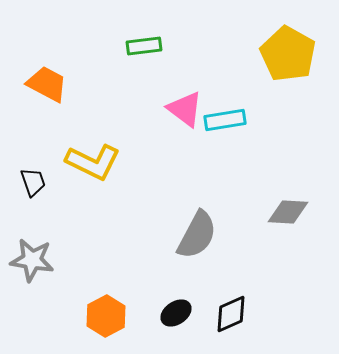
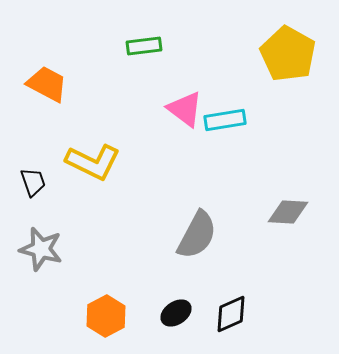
gray star: moved 9 px right, 11 px up; rotated 6 degrees clockwise
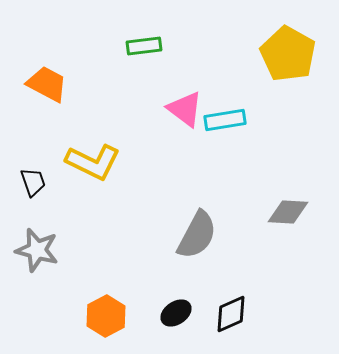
gray star: moved 4 px left, 1 px down
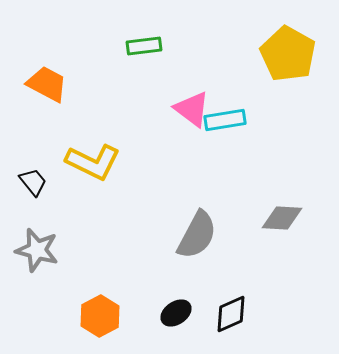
pink triangle: moved 7 px right
black trapezoid: rotated 20 degrees counterclockwise
gray diamond: moved 6 px left, 6 px down
orange hexagon: moved 6 px left
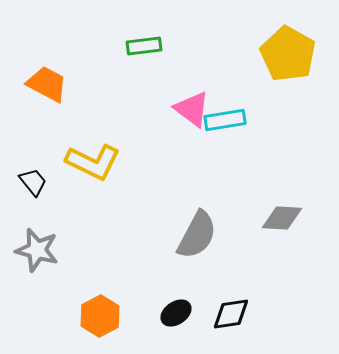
black diamond: rotated 15 degrees clockwise
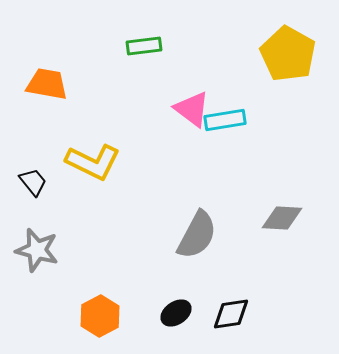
orange trapezoid: rotated 18 degrees counterclockwise
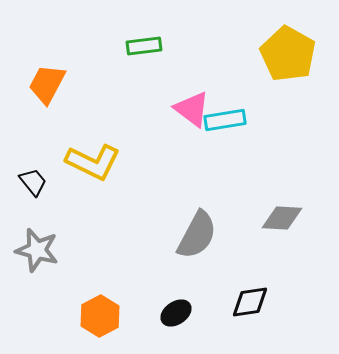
orange trapezoid: rotated 72 degrees counterclockwise
black diamond: moved 19 px right, 12 px up
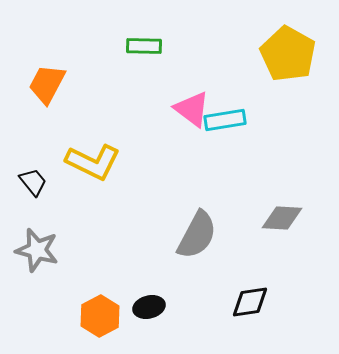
green rectangle: rotated 8 degrees clockwise
black ellipse: moved 27 px left, 6 px up; rotated 20 degrees clockwise
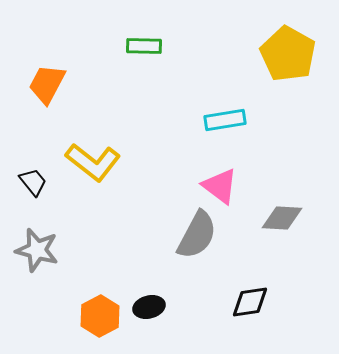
pink triangle: moved 28 px right, 77 px down
yellow L-shape: rotated 12 degrees clockwise
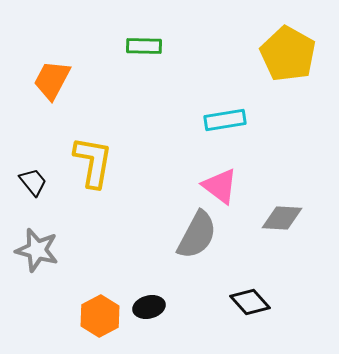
orange trapezoid: moved 5 px right, 4 px up
yellow L-shape: rotated 118 degrees counterclockwise
black diamond: rotated 57 degrees clockwise
